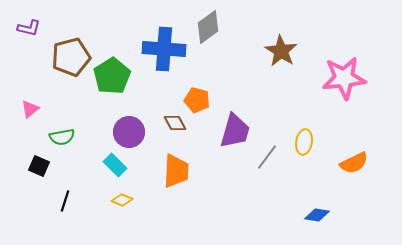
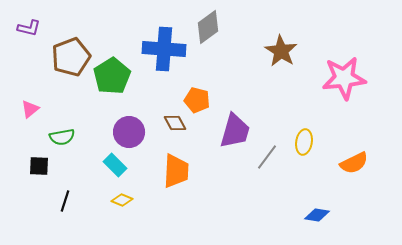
brown pentagon: rotated 6 degrees counterclockwise
black square: rotated 20 degrees counterclockwise
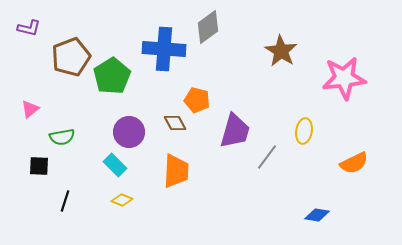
yellow ellipse: moved 11 px up
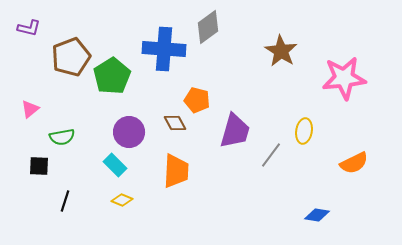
gray line: moved 4 px right, 2 px up
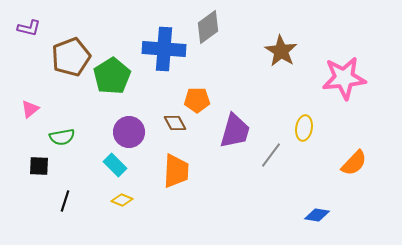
orange pentagon: rotated 15 degrees counterclockwise
yellow ellipse: moved 3 px up
orange semicircle: rotated 20 degrees counterclockwise
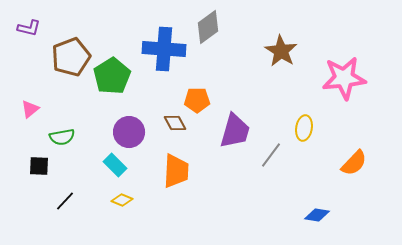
black line: rotated 25 degrees clockwise
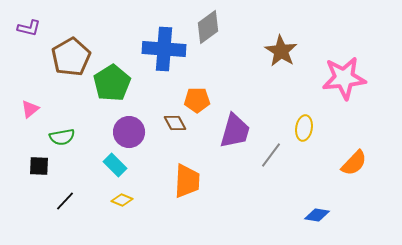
brown pentagon: rotated 9 degrees counterclockwise
green pentagon: moved 7 px down
orange trapezoid: moved 11 px right, 10 px down
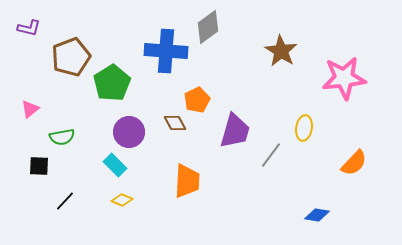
blue cross: moved 2 px right, 2 px down
brown pentagon: rotated 9 degrees clockwise
orange pentagon: rotated 25 degrees counterclockwise
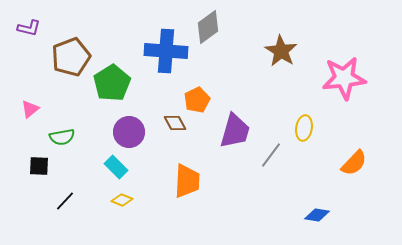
cyan rectangle: moved 1 px right, 2 px down
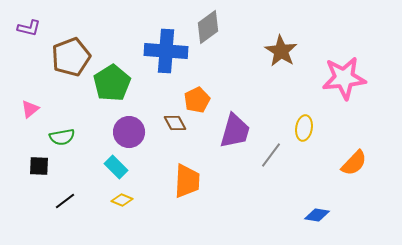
black line: rotated 10 degrees clockwise
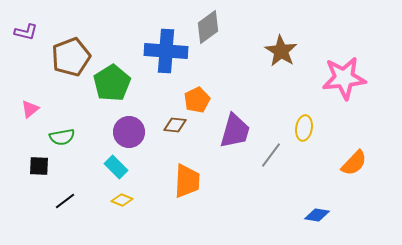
purple L-shape: moved 3 px left, 4 px down
brown diamond: moved 2 px down; rotated 55 degrees counterclockwise
